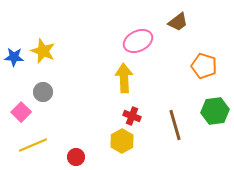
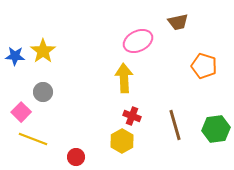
brown trapezoid: rotated 25 degrees clockwise
yellow star: rotated 15 degrees clockwise
blue star: moved 1 px right, 1 px up
green hexagon: moved 1 px right, 18 px down
yellow line: moved 6 px up; rotated 44 degrees clockwise
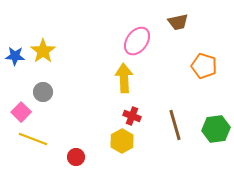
pink ellipse: moved 1 px left; rotated 28 degrees counterclockwise
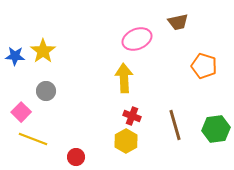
pink ellipse: moved 2 px up; rotated 32 degrees clockwise
gray circle: moved 3 px right, 1 px up
yellow hexagon: moved 4 px right
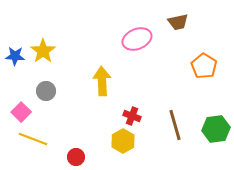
orange pentagon: rotated 15 degrees clockwise
yellow arrow: moved 22 px left, 3 px down
yellow hexagon: moved 3 px left
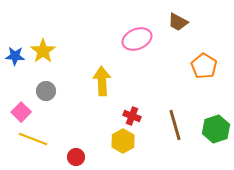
brown trapezoid: rotated 40 degrees clockwise
green hexagon: rotated 12 degrees counterclockwise
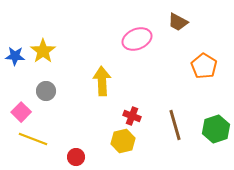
yellow hexagon: rotated 15 degrees clockwise
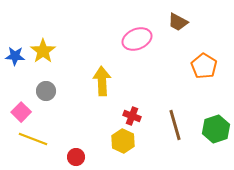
yellow hexagon: rotated 20 degrees counterclockwise
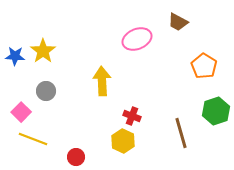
brown line: moved 6 px right, 8 px down
green hexagon: moved 18 px up
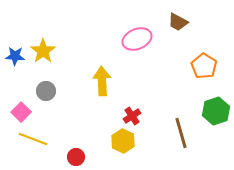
red cross: rotated 36 degrees clockwise
